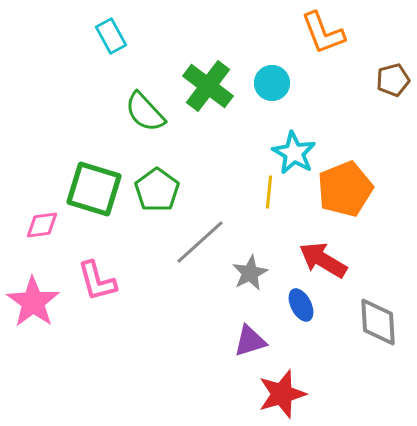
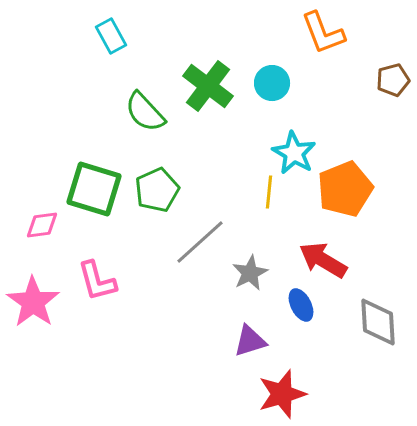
green pentagon: rotated 12 degrees clockwise
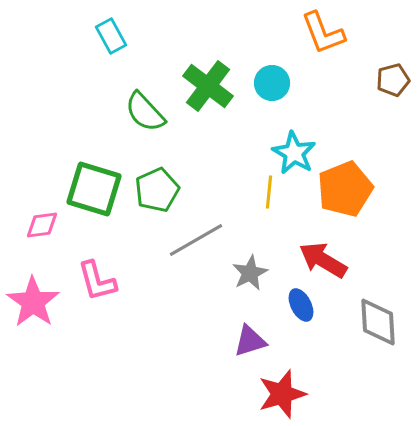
gray line: moved 4 px left, 2 px up; rotated 12 degrees clockwise
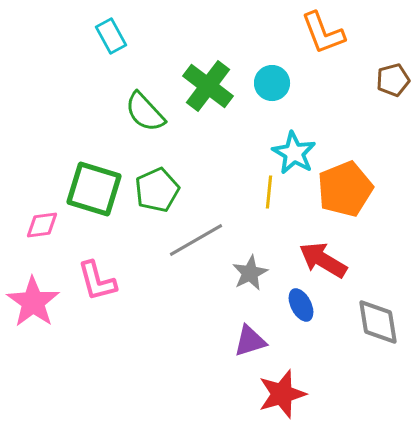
gray diamond: rotated 6 degrees counterclockwise
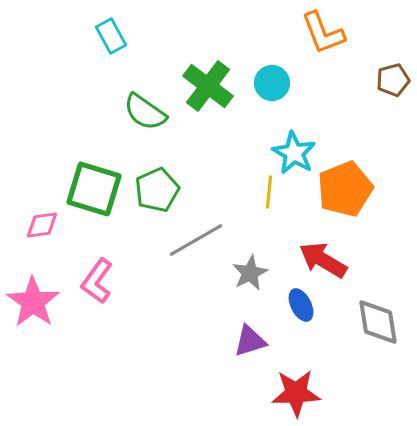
green semicircle: rotated 12 degrees counterclockwise
pink L-shape: rotated 51 degrees clockwise
red star: moved 14 px right, 1 px up; rotated 15 degrees clockwise
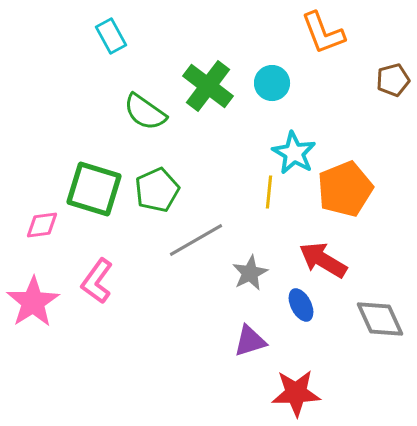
pink star: rotated 4 degrees clockwise
gray diamond: moved 2 px right, 3 px up; rotated 15 degrees counterclockwise
